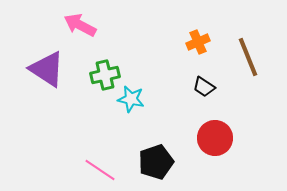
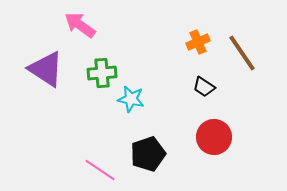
pink arrow: rotated 8 degrees clockwise
brown line: moved 6 px left, 4 px up; rotated 12 degrees counterclockwise
purple triangle: moved 1 px left
green cross: moved 3 px left, 2 px up; rotated 8 degrees clockwise
red circle: moved 1 px left, 1 px up
black pentagon: moved 8 px left, 8 px up
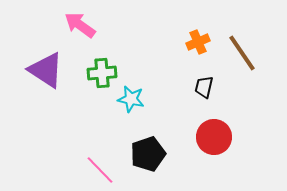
purple triangle: moved 1 px down
black trapezoid: rotated 70 degrees clockwise
pink line: rotated 12 degrees clockwise
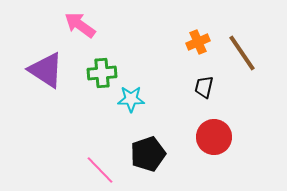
cyan star: rotated 12 degrees counterclockwise
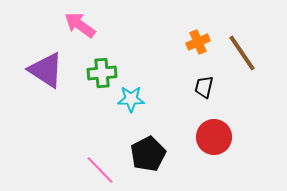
black pentagon: rotated 8 degrees counterclockwise
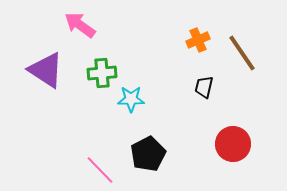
orange cross: moved 2 px up
red circle: moved 19 px right, 7 px down
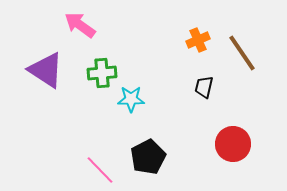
black pentagon: moved 3 px down
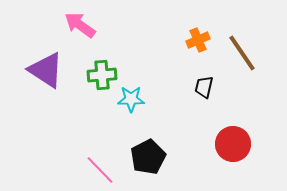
green cross: moved 2 px down
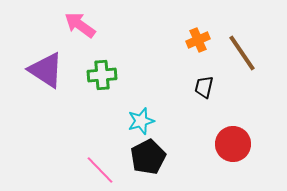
cyan star: moved 10 px right, 22 px down; rotated 16 degrees counterclockwise
